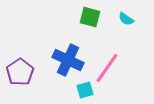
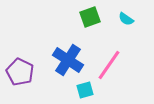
green square: rotated 35 degrees counterclockwise
blue cross: rotated 8 degrees clockwise
pink line: moved 2 px right, 3 px up
purple pentagon: rotated 12 degrees counterclockwise
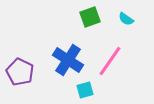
pink line: moved 1 px right, 4 px up
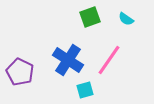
pink line: moved 1 px left, 1 px up
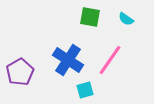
green square: rotated 30 degrees clockwise
pink line: moved 1 px right
purple pentagon: rotated 16 degrees clockwise
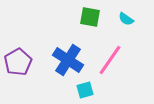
purple pentagon: moved 2 px left, 10 px up
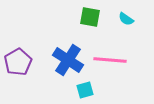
pink line: rotated 60 degrees clockwise
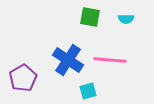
cyan semicircle: rotated 35 degrees counterclockwise
purple pentagon: moved 5 px right, 16 px down
cyan square: moved 3 px right, 1 px down
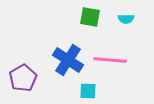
cyan square: rotated 18 degrees clockwise
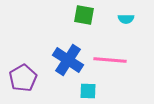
green square: moved 6 px left, 2 px up
